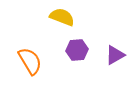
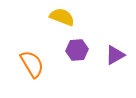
orange semicircle: moved 2 px right, 3 px down
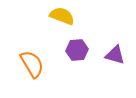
yellow semicircle: moved 1 px up
purple triangle: rotated 45 degrees clockwise
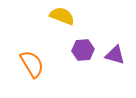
purple hexagon: moved 6 px right
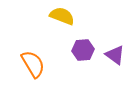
purple triangle: rotated 20 degrees clockwise
orange semicircle: moved 1 px right
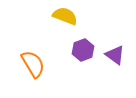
yellow semicircle: moved 3 px right
purple hexagon: rotated 15 degrees counterclockwise
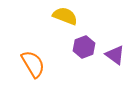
purple hexagon: moved 1 px right, 3 px up
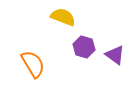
yellow semicircle: moved 2 px left, 1 px down
purple hexagon: rotated 25 degrees counterclockwise
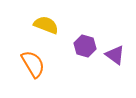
yellow semicircle: moved 17 px left, 8 px down
purple hexagon: moved 1 px right, 1 px up
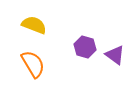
yellow semicircle: moved 12 px left
purple hexagon: moved 1 px down
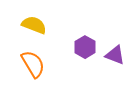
purple hexagon: rotated 15 degrees clockwise
purple triangle: rotated 15 degrees counterclockwise
